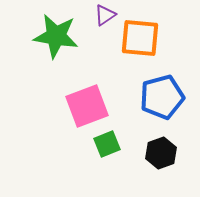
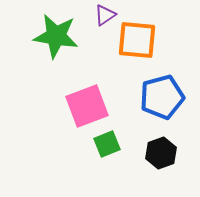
orange square: moved 3 px left, 2 px down
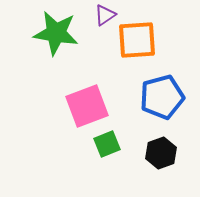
green star: moved 3 px up
orange square: rotated 9 degrees counterclockwise
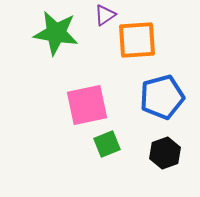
pink square: moved 1 px up; rotated 9 degrees clockwise
black hexagon: moved 4 px right
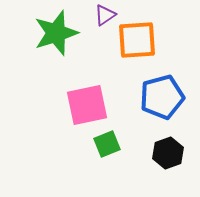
green star: rotated 27 degrees counterclockwise
black hexagon: moved 3 px right
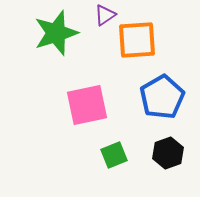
blue pentagon: rotated 15 degrees counterclockwise
green square: moved 7 px right, 11 px down
